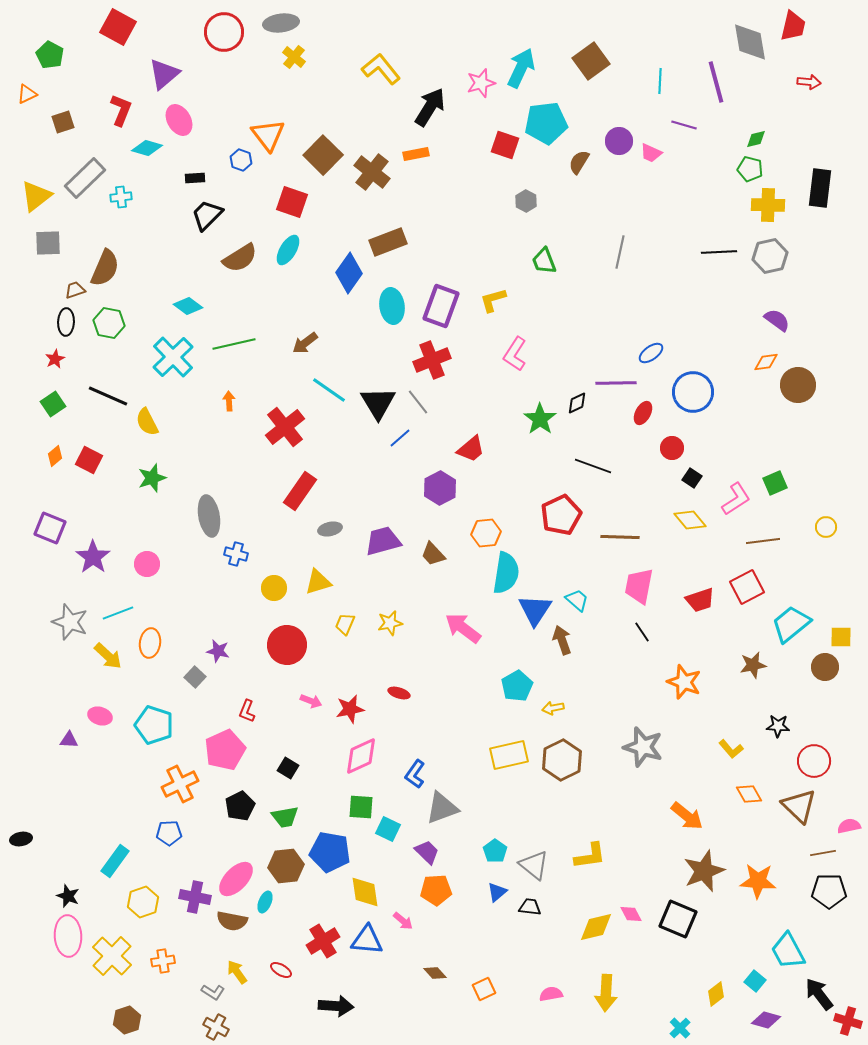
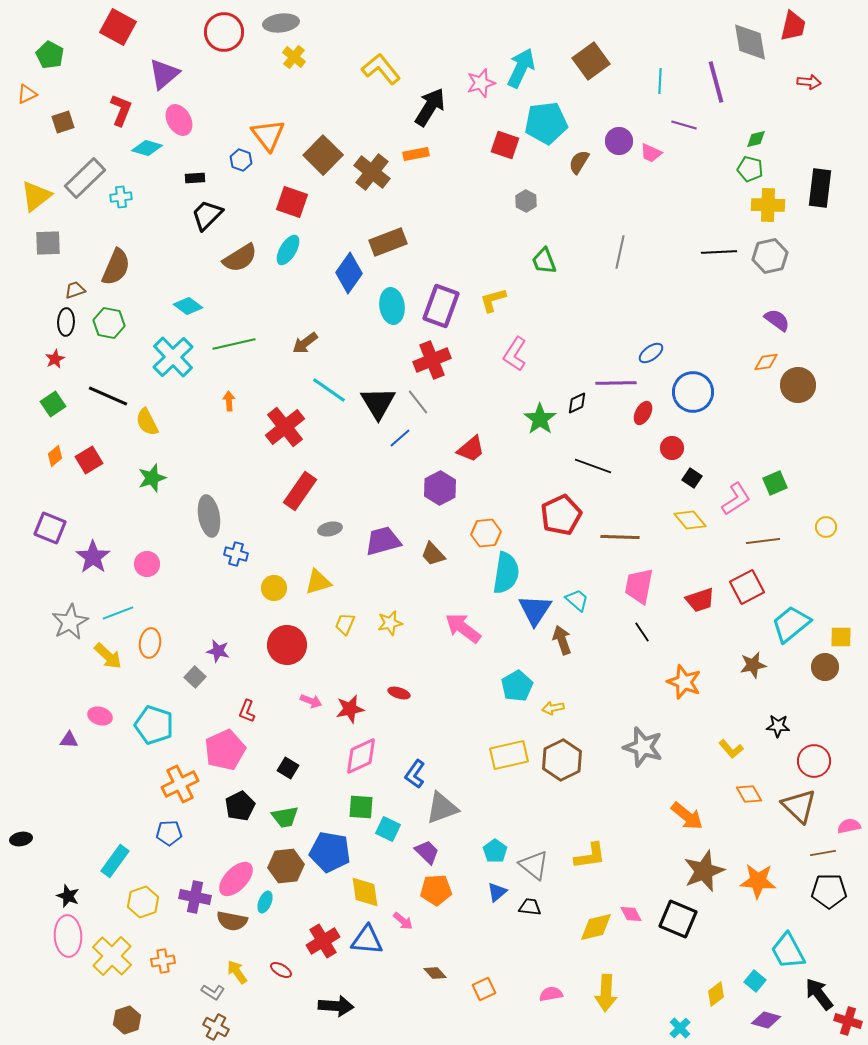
brown semicircle at (105, 268): moved 11 px right, 1 px up
red square at (89, 460): rotated 32 degrees clockwise
gray star at (70, 622): rotated 24 degrees clockwise
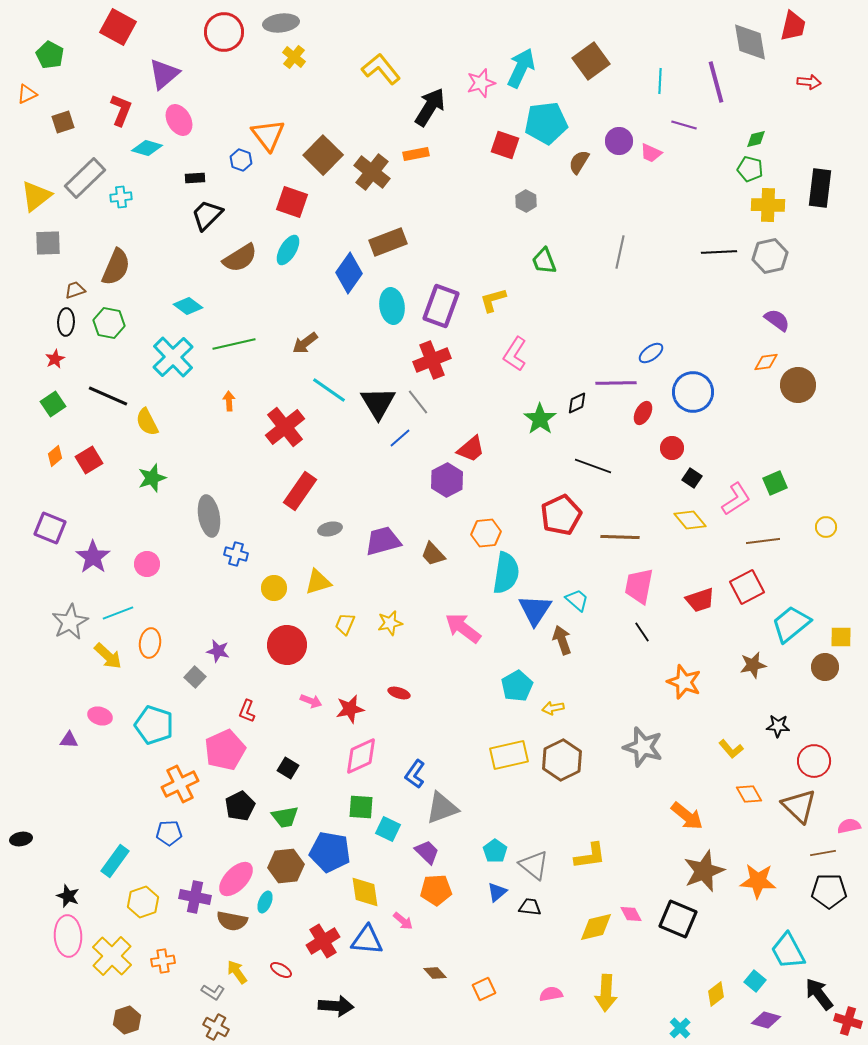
purple hexagon at (440, 488): moved 7 px right, 8 px up
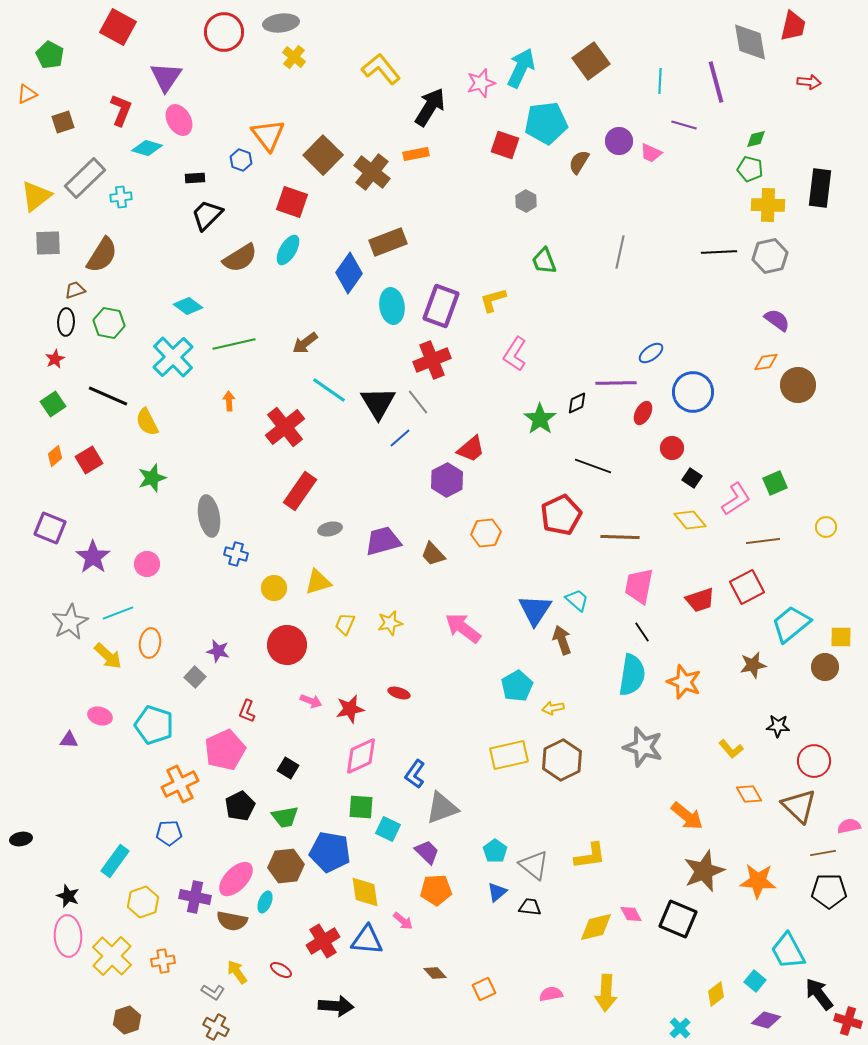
purple triangle at (164, 74): moved 2 px right, 3 px down; rotated 16 degrees counterclockwise
brown semicircle at (116, 267): moved 14 px left, 12 px up; rotated 9 degrees clockwise
cyan semicircle at (506, 573): moved 126 px right, 102 px down
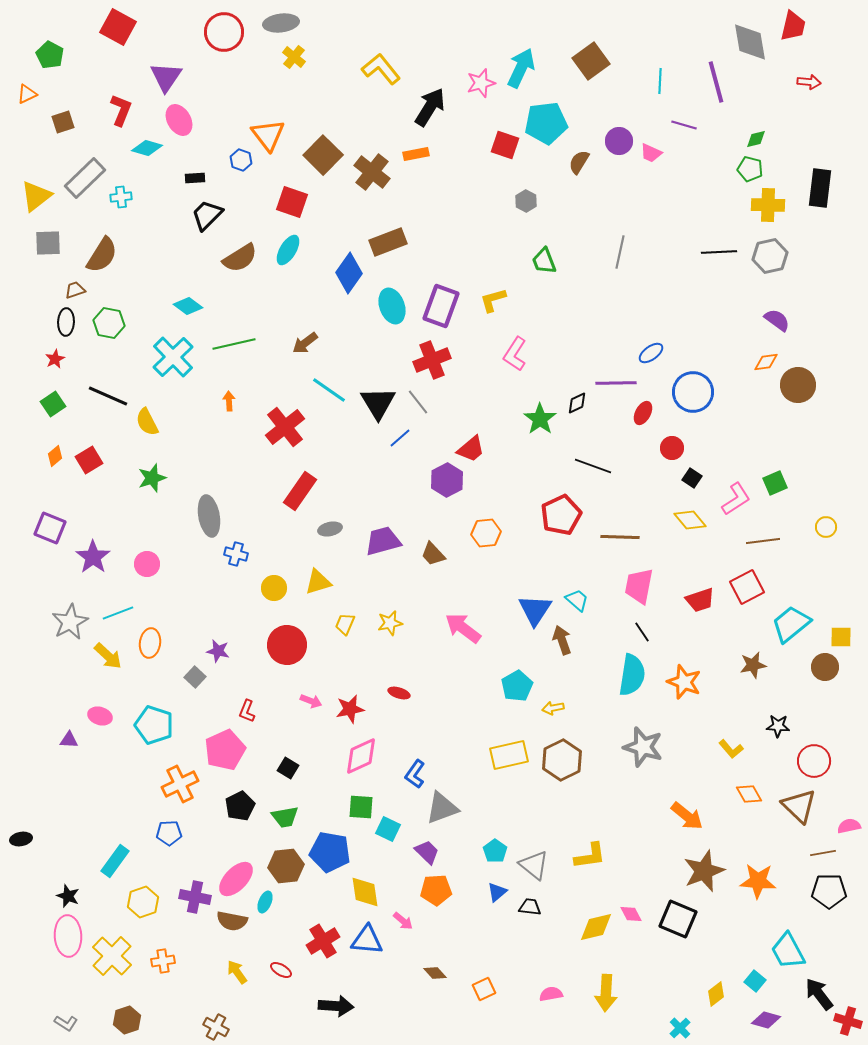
cyan ellipse at (392, 306): rotated 12 degrees counterclockwise
gray L-shape at (213, 992): moved 147 px left, 31 px down
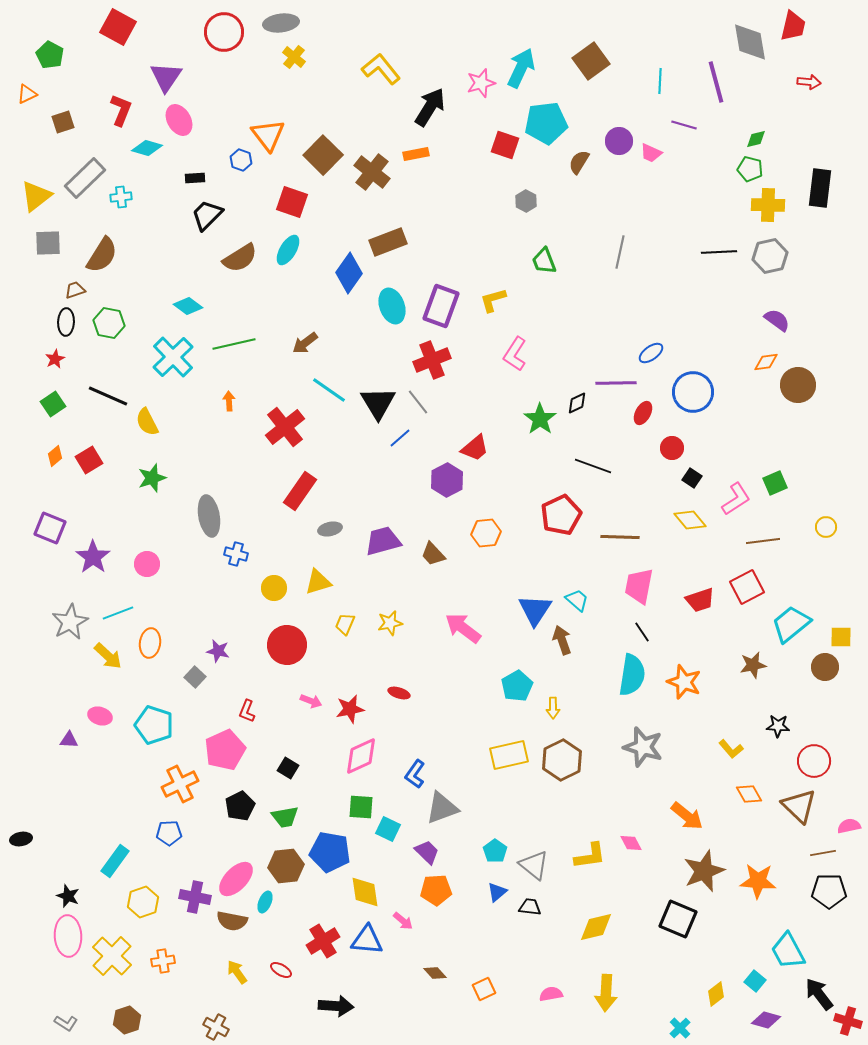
red trapezoid at (471, 449): moved 4 px right, 1 px up
yellow arrow at (553, 708): rotated 80 degrees counterclockwise
pink diamond at (631, 914): moved 71 px up
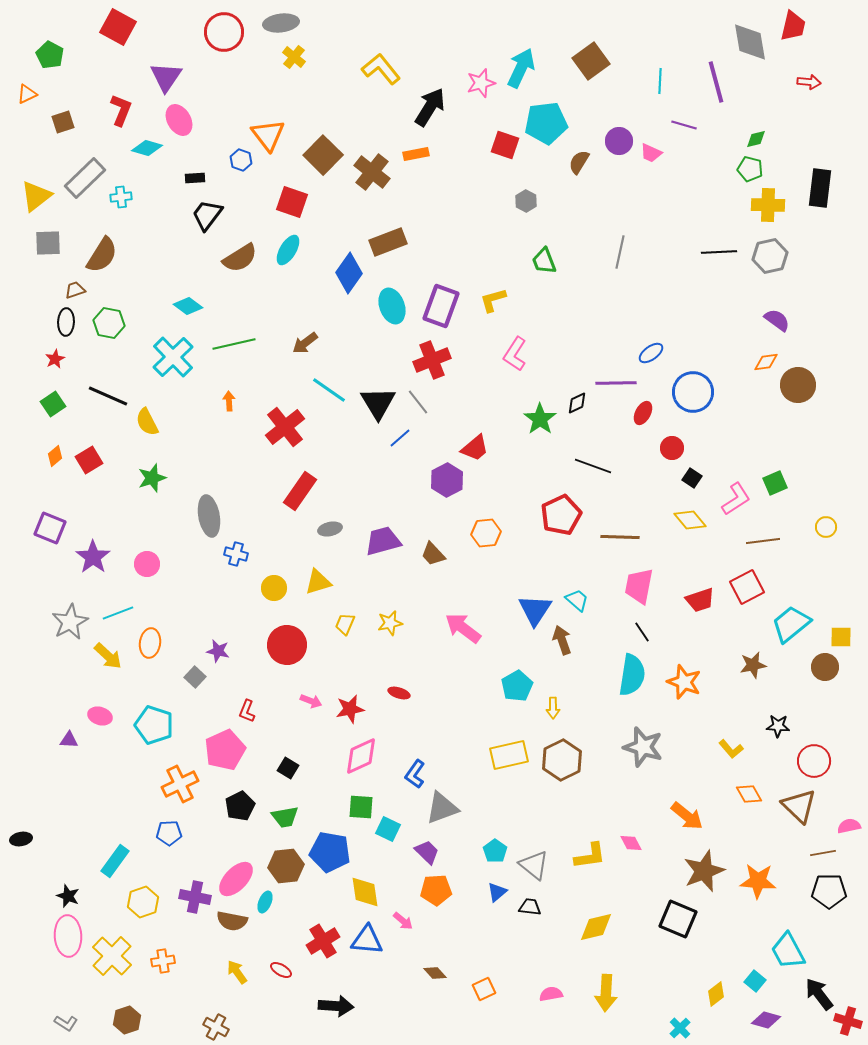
black trapezoid at (207, 215): rotated 8 degrees counterclockwise
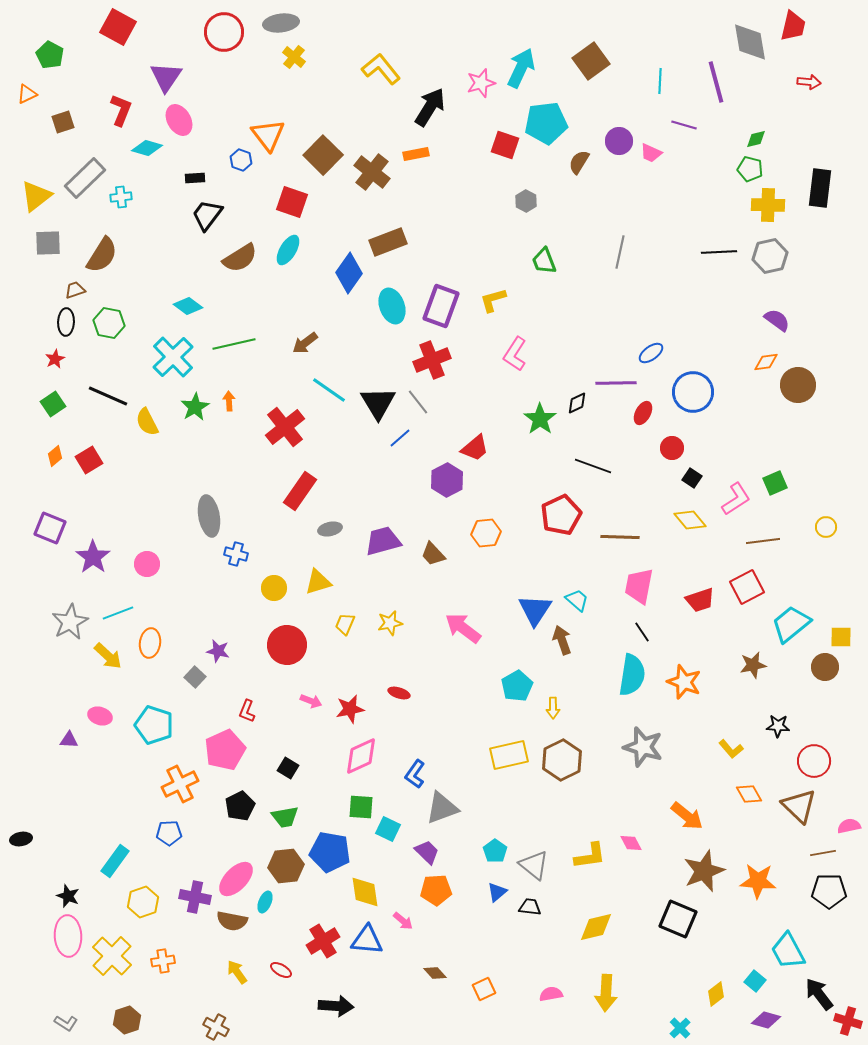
green star at (152, 478): moved 43 px right, 71 px up; rotated 12 degrees counterclockwise
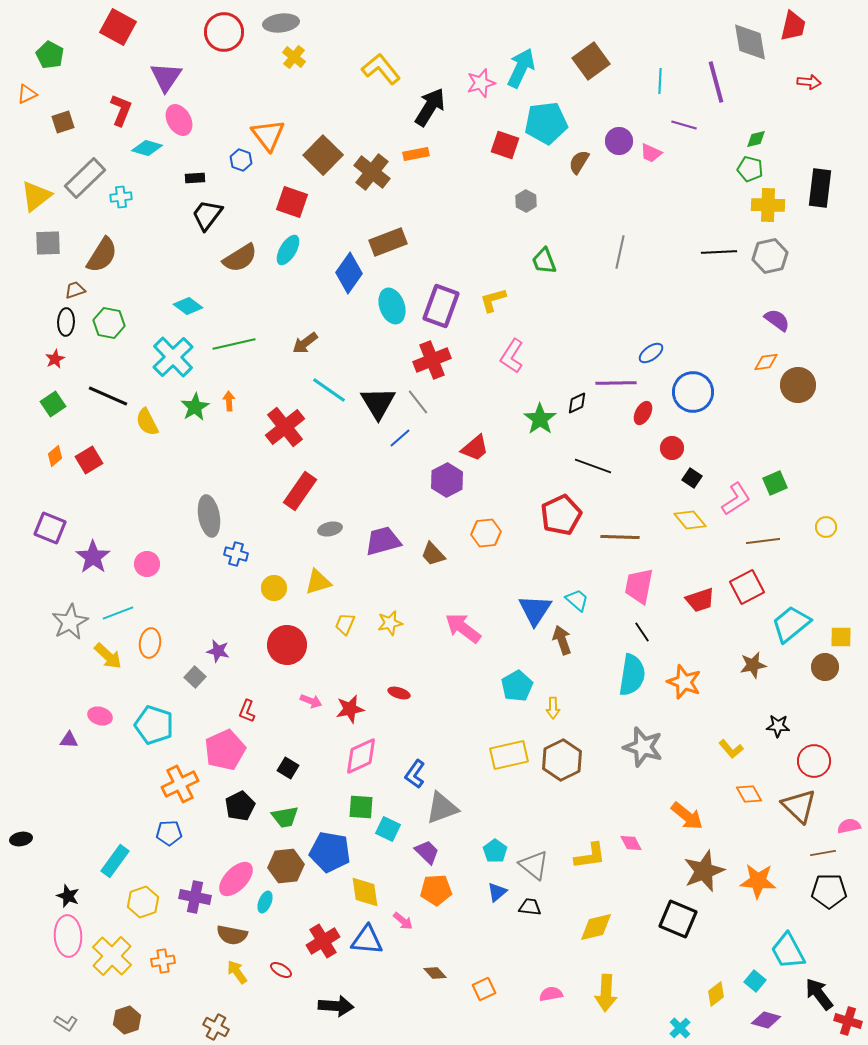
pink L-shape at (515, 354): moved 3 px left, 2 px down
brown semicircle at (232, 921): moved 14 px down
